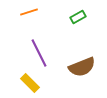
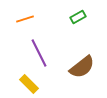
orange line: moved 4 px left, 7 px down
brown semicircle: rotated 16 degrees counterclockwise
yellow rectangle: moved 1 px left, 1 px down
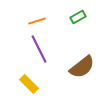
orange line: moved 12 px right, 2 px down
purple line: moved 4 px up
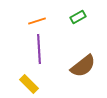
purple line: rotated 24 degrees clockwise
brown semicircle: moved 1 px right, 1 px up
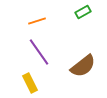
green rectangle: moved 5 px right, 5 px up
purple line: moved 3 px down; rotated 32 degrees counterclockwise
yellow rectangle: moved 1 px right, 1 px up; rotated 18 degrees clockwise
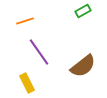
green rectangle: moved 1 px up
orange line: moved 12 px left
yellow rectangle: moved 3 px left
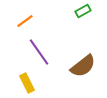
orange line: rotated 18 degrees counterclockwise
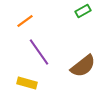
yellow rectangle: rotated 48 degrees counterclockwise
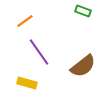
green rectangle: rotated 49 degrees clockwise
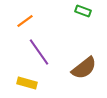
brown semicircle: moved 1 px right, 2 px down
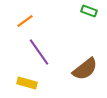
green rectangle: moved 6 px right
brown semicircle: moved 1 px right, 1 px down
